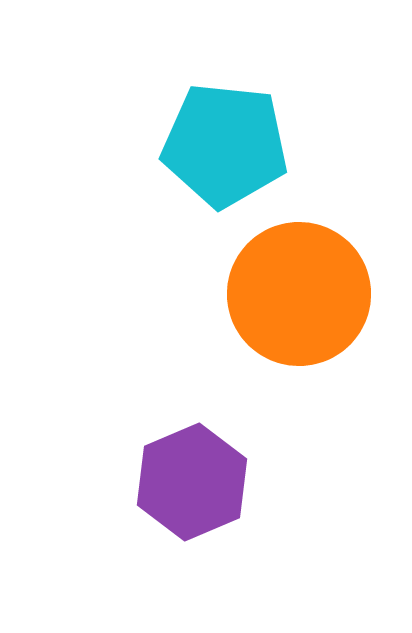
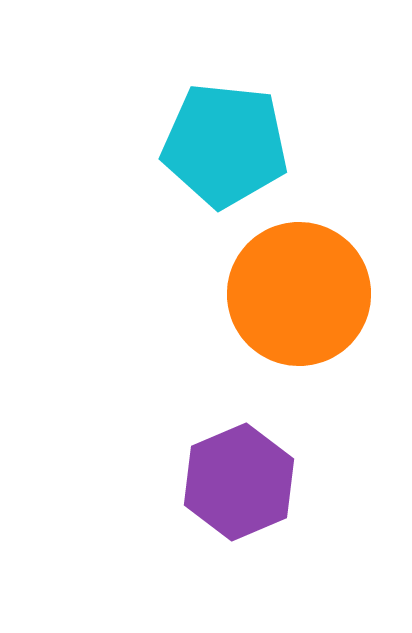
purple hexagon: moved 47 px right
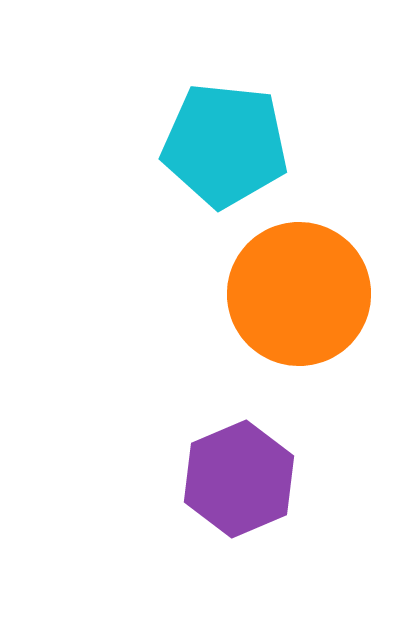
purple hexagon: moved 3 px up
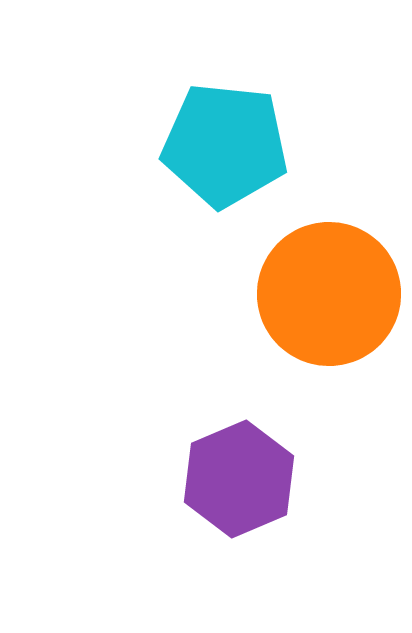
orange circle: moved 30 px right
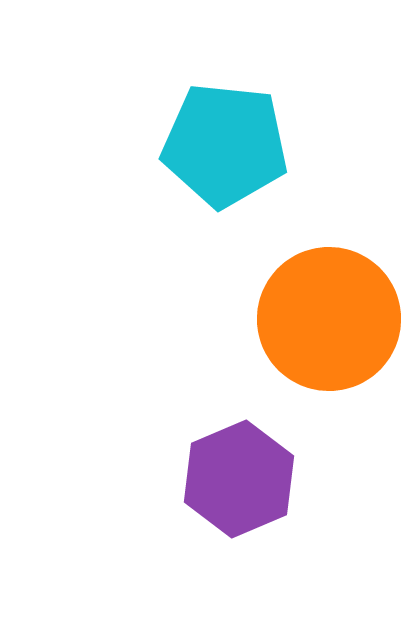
orange circle: moved 25 px down
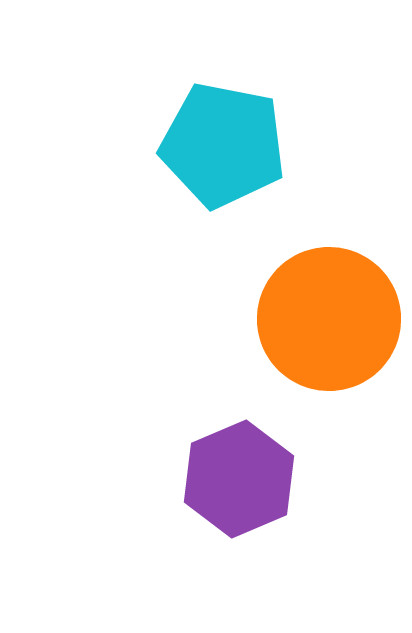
cyan pentagon: moved 2 px left; rotated 5 degrees clockwise
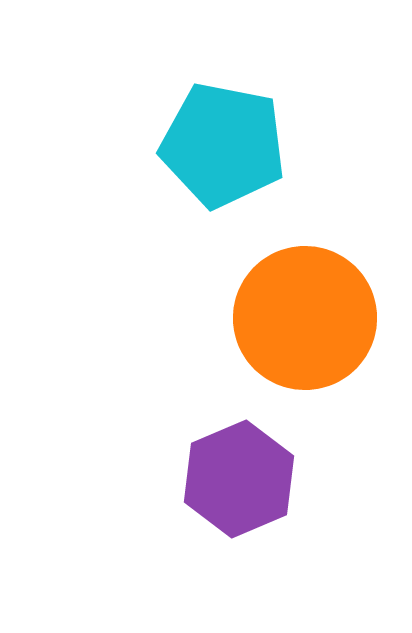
orange circle: moved 24 px left, 1 px up
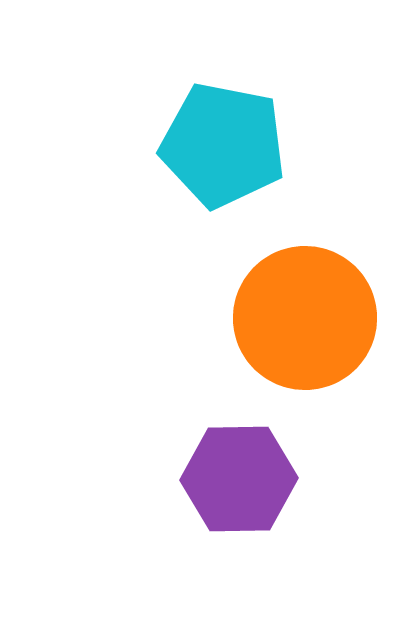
purple hexagon: rotated 22 degrees clockwise
